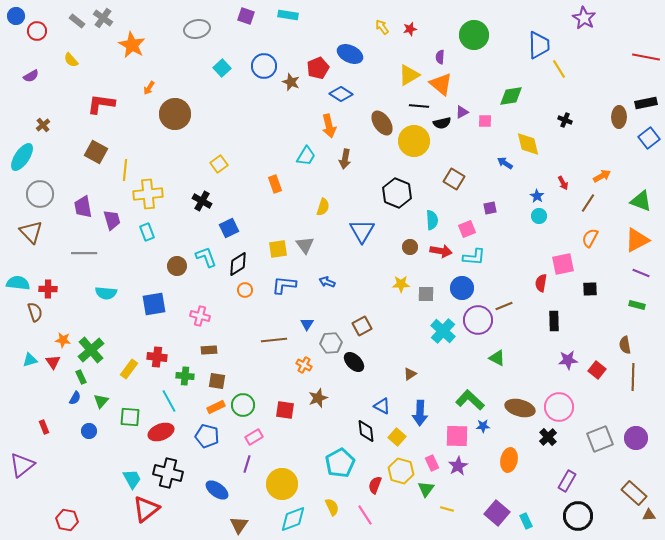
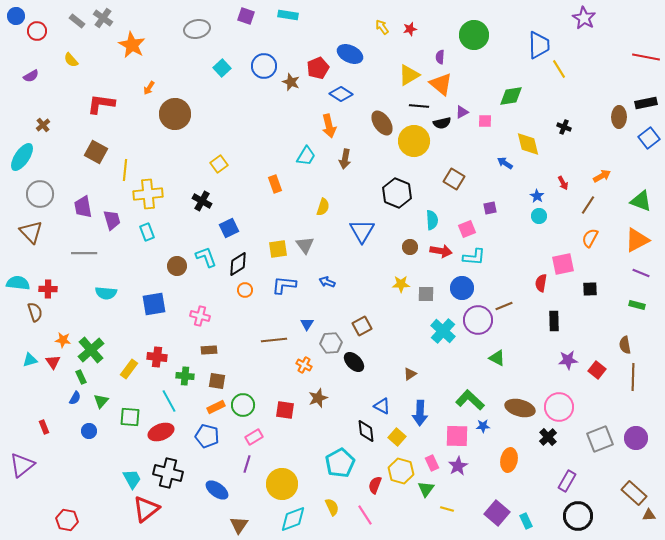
black cross at (565, 120): moved 1 px left, 7 px down
brown line at (588, 203): moved 2 px down
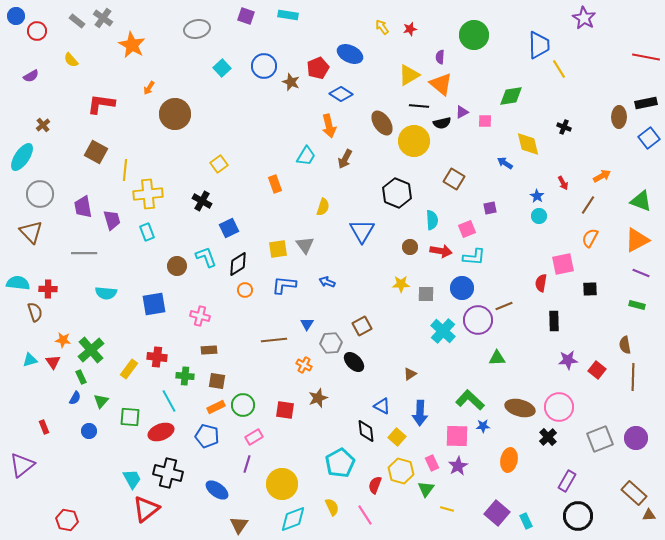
brown arrow at (345, 159): rotated 18 degrees clockwise
green triangle at (497, 358): rotated 30 degrees counterclockwise
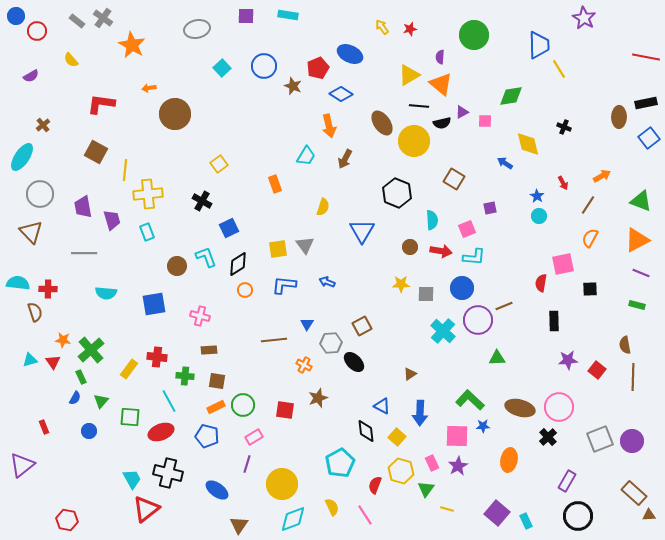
purple square at (246, 16): rotated 18 degrees counterclockwise
brown star at (291, 82): moved 2 px right, 4 px down
orange arrow at (149, 88): rotated 48 degrees clockwise
purple circle at (636, 438): moved 4 px left, 3 px down
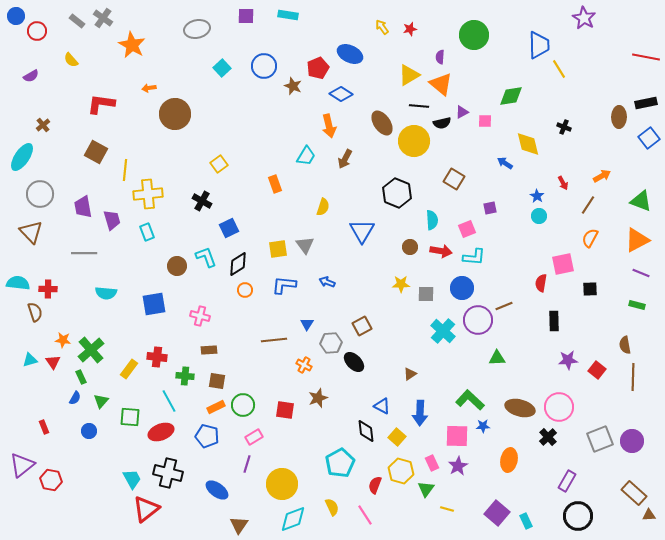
red hexagon at (67, 520): moved 16 px left, 40 px up
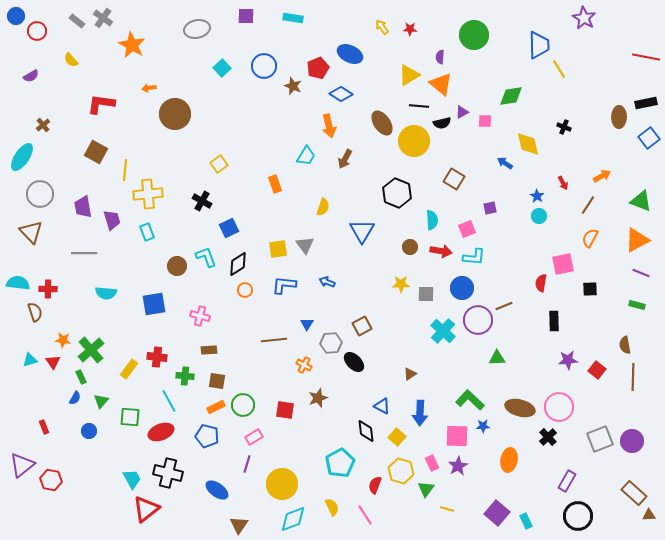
cyan rectangle at (288, 15): moved 5 px right, 3 px down
red star at (410, 29): rotated 16 degrees clockwise
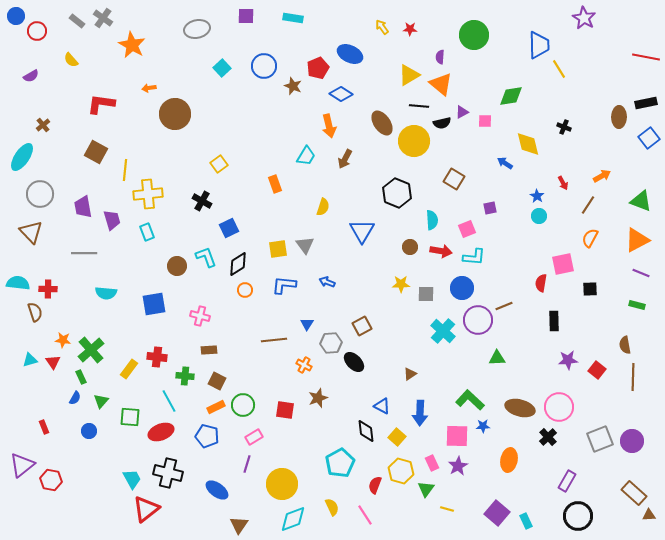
brown square at (217, 381): rotated 18 degrees clockwise
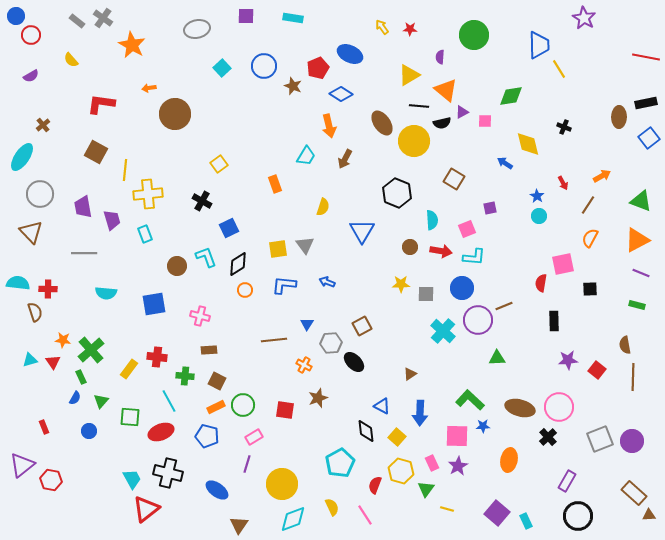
red circle at (37, 31): moved 6 px left, 4 px down
orange triangle at (441, 84): moved 5 px right, 6 px down
cyan rectangle at (147, 232): moved 2 px left, 2 px down
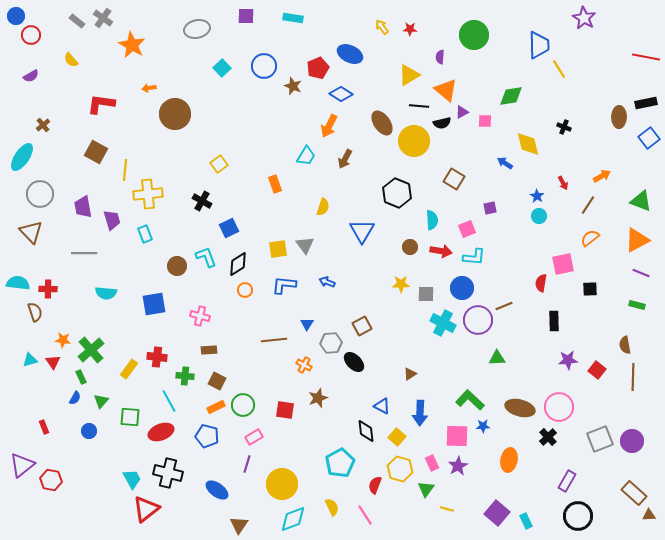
orange arrow at (329, 126): rotated 40 degrees clockwise
orange semicircle at (590, 238): rotated 24 degrees clockwise
cyan cross at (443, 331): moved 8 px up; rotated 15 degrees counterclockwise
yellow hexagon at (401, 471): moved 1 px left, 2 px up
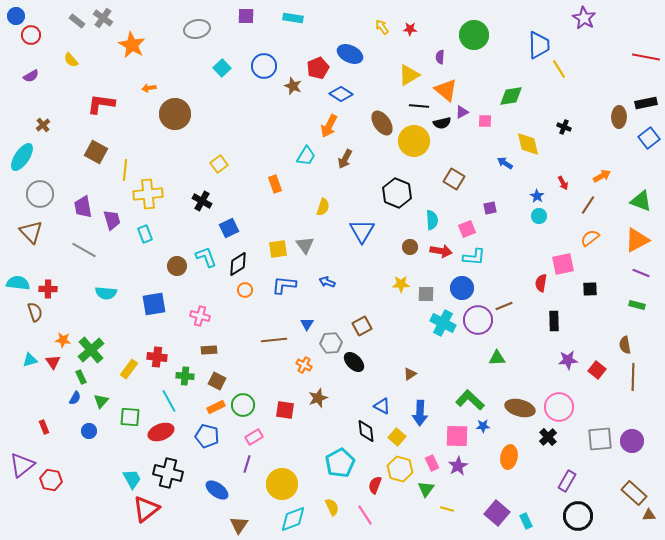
gray line at (84, 253): moved 3 px up; rotated 30 degrees clockwise
gray square at (600, 439): rotated 16 degrees clockwise
orange ellipse at (509, 460): moved 3 px up
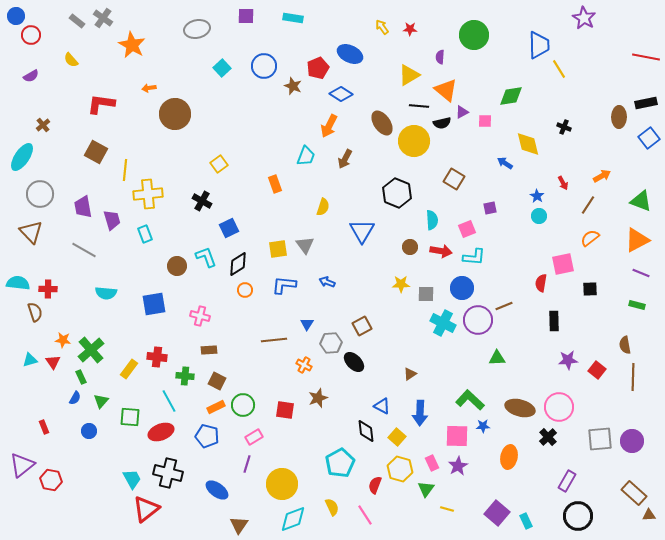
cyan trapezoid at (306, 156): rotated 10 degrees counterclockwise
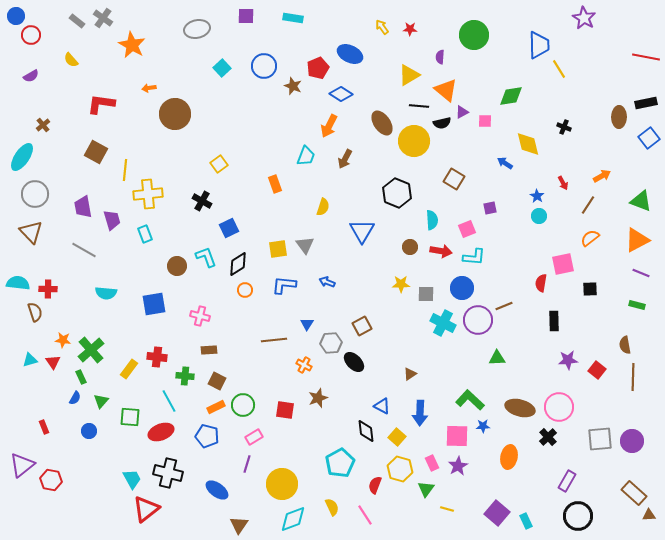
gray circle at (40, 194): moved 5 px left
